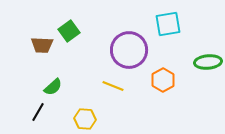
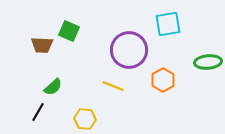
green square: rotated 30 degrees counterclockwise
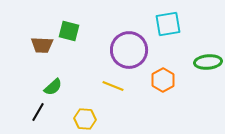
green square: rotated 10 degrees counterclockwise
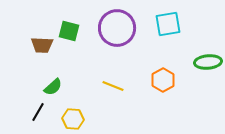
purple circle: moved 12 px left, 22 px up
yellow hexagon: moved 12 px left
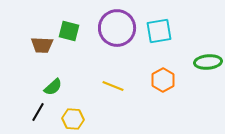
cyan square: moved 9 px left, 7 px down
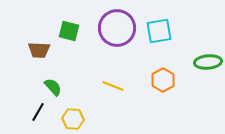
brown trapezoid: moved 3 px left, 5 px down
green semicircle: rotated 90 degrees counterclockwise
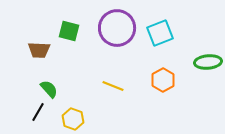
cyan square: moved 1 px right, 2 px down; rotated 12 degrees counterclockwise
green semicircle: moved 4 px left, 2 px down
yellow hexagon: rotated 15 degrees clockwise
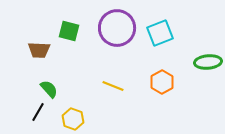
orange hexagon: moved 1 px left, 2 px down
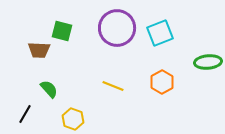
green square: moved 7 px left
black line: moved 13 px left, 2 px down
